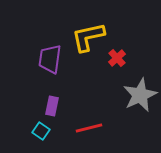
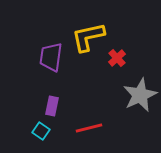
purple trapezoid: moved 1 px right, 2 px up
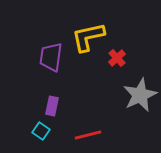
red line: moved 1 px left, 7 px down
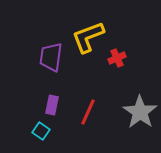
yellow L-shape: rotated 9 degrees counterclockwise
red cross: rotated 18 degrees clockwise
gray star: moved 17 px down; rotated 12 degrees counterclockwise
purple rectangle: moved 1 px up
red line: moved 23 px up; rotated 52 degrees counterclockwise
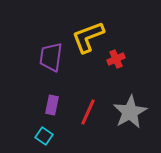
red cross: moved 1 px left, 1 px down
gray star: moved 10 px left; rotated 8 degrees clockwise
cyan square: moved 3 px right, 5 px down
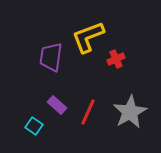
purple rectangle: moved 5 px right; rotated 60 degrees counterclockwise
cyan square: moved 10 px left, 10 px up
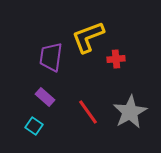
red cross: rotated 18 degrees clockwise
purple rectangle: moved 12 px left, 8 px up
red line: rotated 60 degrees counterclockwise
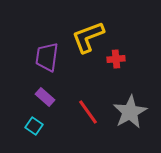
purple trapezoid: moved 4 px left
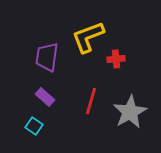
red line: moved 3 px right, 11 px up; rotated 52 degrees clockwise
